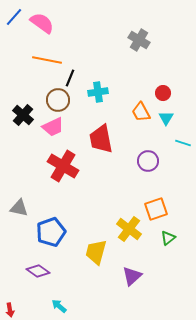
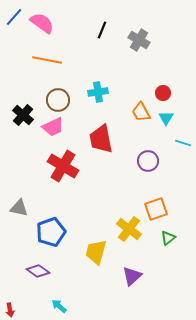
black line: moved 32 px right, 48 px up
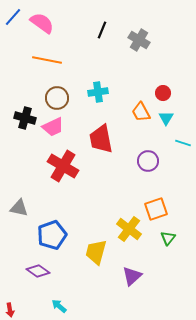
blue line: moved 1 px left
brown circle: moved 1 px left, 2 px up
black cross: moved 2 px right, 3 px down; rotated 25 degrees counterclockwise
blue pentagon: moved 1 px right, 3 px down
green triangle: rotated 14 degrees counterclockwise
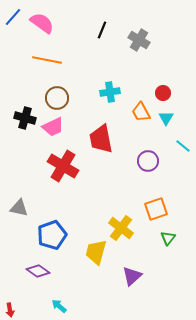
cyan cross: moved 12 px right
cyan line: moved 3 px down; rotated 21 degrees clockwise
yellow cross: moved 8 px left, 1 px up
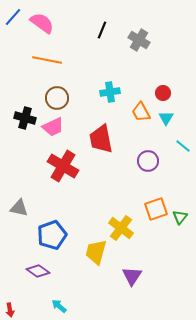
green triangle: moved 12 px right, 21 px up
purple triangle: rotated 15 degrees counterclockwise
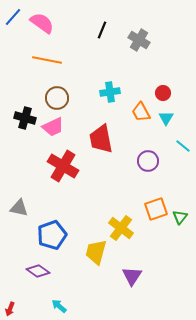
red arrow: moved 1 px up; rotated 32 degrees clockwise
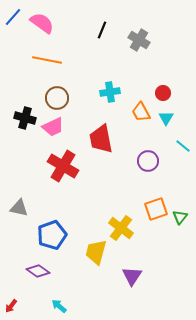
red arrow: moved 1 px right, 3 px up; rotated 16 degrees clockwise
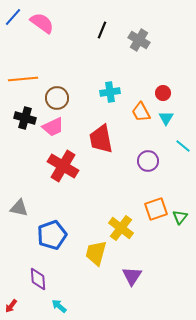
orange line: moved 24 px left, 19 px down; rotated 16 degrees counterclockwise
yellow trapezoid: moved 1 px down
purple diamond: moved 8 px down; rotated 50 degrees clockwise
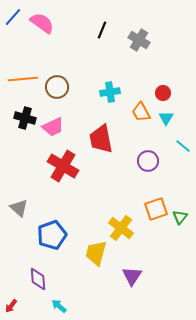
brown circle: moved 11 px up
gray triangle: rotated 30 degrees clockwise
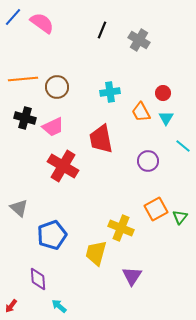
orange square: rotated 10 degrees counterclockwise
yellow cross: rotated 15 degrees counterclockwise
